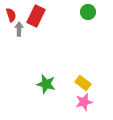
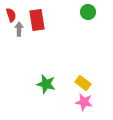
red rectangle: moved 1 px right, 4 px down; rotated 35 degrees counterclockwise
pink star: rotated 24 degrees clockwise
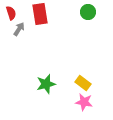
red semicircle: moved 2 px up
red rectangle: moved 3 px right, 6 px up
gray arrow: rotated 32 degrees clockwise
green star: rotated 30 degrees counterclockwise
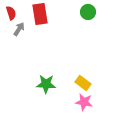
green star: rotated 18 degrees clockwise
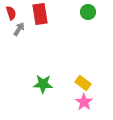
green star: moved 3 px left
pink star: rotated 24 degrees clockwise
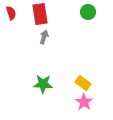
gray arrow: moved 25 px right, 8 px down; rotated 16 degrees counterclockwise
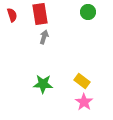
red semicircle: moved 1 px right, 2 px down
yellow rectangle: moved 1 px left, 2 px up
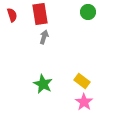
green star: rotated 24 degrees clockwise
